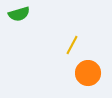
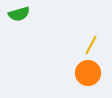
yellow line: moved 19 px right
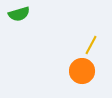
orange circle: moved 6 px left, 2 px up
